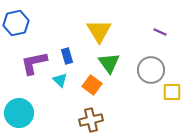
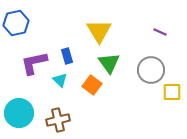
brown cross: moved 33 px left
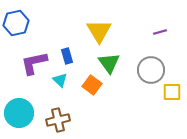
purple line: rotated 40 degrees counterclockwise
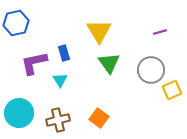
blue rectangle: moved 3 px left, 3 px up
cyan triangle: rotated 14 degrees clockwise
orange square: moved 7 px right, 33 px down
yellow square: moved 2 px up; rotated 24 degrees counterclockwise
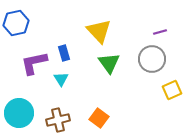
yellow triangle: rotated 12 degrees counterclockwise
gray circle: moved 1 px right, 11 px up
cyan triangle: moved 1 px right, 1 px up
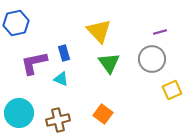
cyan triangle: rotated 35 degrees counterclockwise
orange square: moved 4 px right, 4 px up
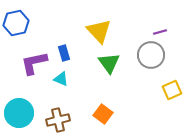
gray circle: moved 1 px left, 4 px up
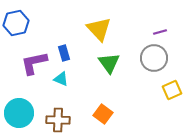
yellow triangle: moved 2 px up
gray circle: moved 3 px right, 3 px down
brown cross: rotated 15 degrees clockwise
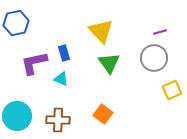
yellow triangle: moved 2 px right, 2 px down
cyan circle: moved 2 px left, 3 px down
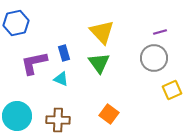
yellow triangle: moved 1 px right, 1 px down
green triangle: moved 10 px left
orange square: moved 6 px right
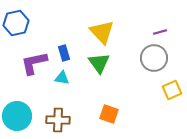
cyan triangle: moved 1 px right, 1 px up; rotated 14 degrees counterclockwise
orange square: rotated 18 degrees counterclockwise
